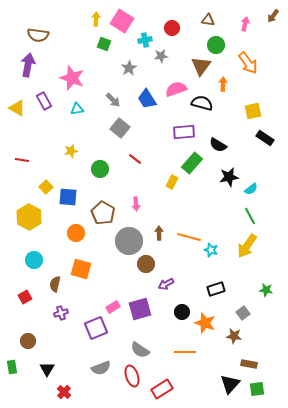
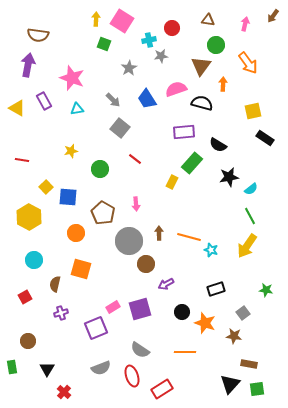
cyan cross at (145, 40): moved 4 px right
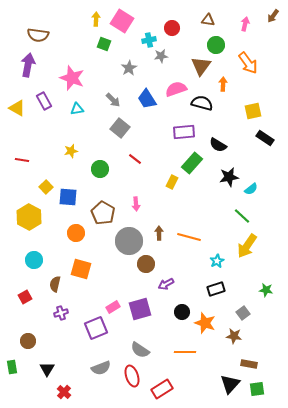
green line at (250, 216): moved 8 px left; rotated 18 degrees counterclockwise
cyan star at (211, 250): moved 6 px right, 11 px down; rotated 24 degrees clockwise
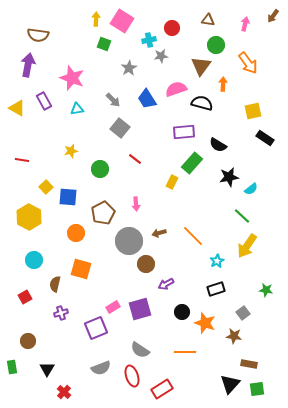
brown pentagon at (103, 213): rotated 15 degrees clockwise
brown arrow at (159, 233): rotated 104 degrees counterclockwise
orange line at (189, 237): moved 4 px right, 1 px up; rotated 30 degrees clockwise
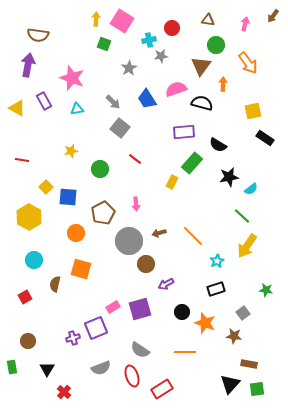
gray arrow at (113, 100): moved 2 px down
purple cross at (61, 313): moved 12 px right, 25 px down
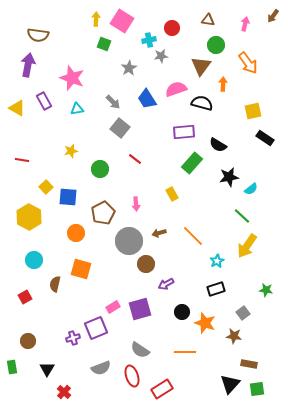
yellow rectangle at (172, 182): moved 12 px down; rotated 56 degrees counterclockwise
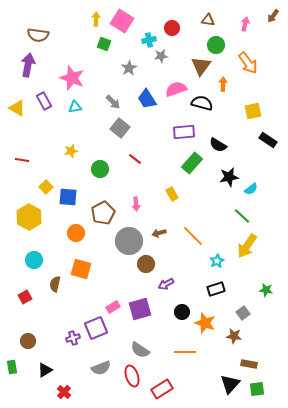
cyan triangle at (77, 109): moved 2 px left, 2 px up
black rectangle at (265, 138): moved 3 px right, 2 px down
black triangle at (47, 369): moved 2 px left, 1 px down; rotated 28 degrees clockwise
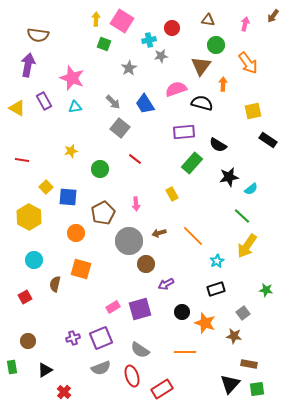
blue trapezoid at (147, 99): moved 2 px left, 5 px down
purple square at (96, 328): moved 5 px right, 10 px down
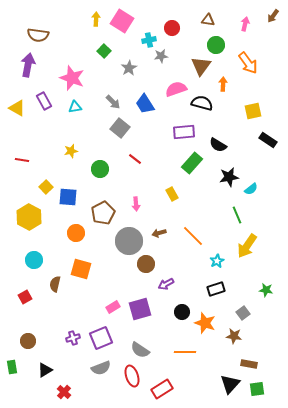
green square at (104, 44): moved 7 px down; rotated 24 degrees clockwise
green line at (242, 216): moved 5 px left, 1 px up; rotated 24 degrees clockwise
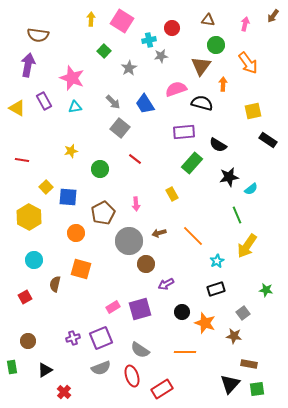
yellow arrow at (96, 19): moved 5 px left
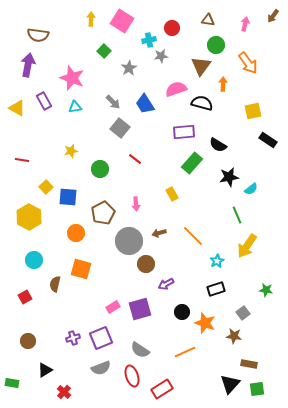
orange line at (185, 352): rotated 25 degrees counterclockwise
green rectangle at (12, 367): moved 16 px down; rotated 72 degrees counterclockwise
